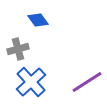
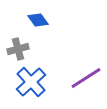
purple line: moved 1 px left, 4 px up
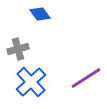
blue diamond: moved 2 px right, 6 px up
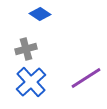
blue diamond: rotated 20 degrees counterclockwise
gray cross: moved 8 px right
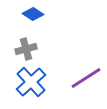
blue diamond: moved 7 px left
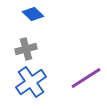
blue diamond: rotated 10 degrees clockwise
blue cross: rotated 8 degrees clockwise
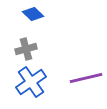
purple line: rotated 20 degrees clockwise
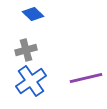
gray cross: moved 1 px down
blue cross: moved 1 px up
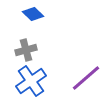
purple line: rotated 28 degrees counterclockwise
